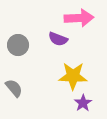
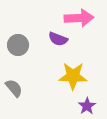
purple star: moved 4 px right, 3 px down
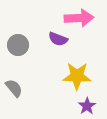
yellow star: moved 4 px right
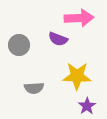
gray circle: moved 1 px right
gray semicircle: moved 20 px right; rotated 126 degrees clockwise
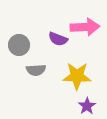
pink arrow: moved 6 px right, 9 px down
gray semicircle: moved 2 px right, 18 px up
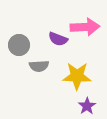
gray semicircle: moved 3 px right, 4 px up
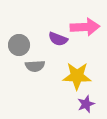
gray semicircle: moved 4 px left
purple star: moved 1 px left, 2 px up; rotated 12 degrees clockwise
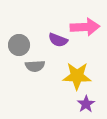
purple semicircle: moved 1 px down
purple star: rotated 12 degrees counterclockwise
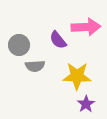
pink arrow: moved 1 px right
purple semicircle: rotated 30 degrees clockwise
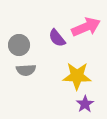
pink arrow: rotated 20 degrees counterclockwise
purple semicircle: moved 1 px left, 2 px up
gray semicircle: moved 9 px left, 4 px down
purple star: moved 1 px left
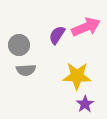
purple semicircle: moved 3 px up; rotated 72 degrees clockwise
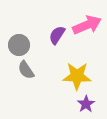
pink arrow: moved 1 px right, 2 px up
gray semicircle: rotated 60 degrees clockwise
purple star: moved 1 px right
